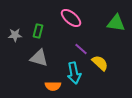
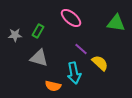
green rectangle: rotated 16 degrees clockwise
orange semicircle: rotated 14 degrees clockwise
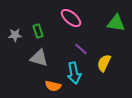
green rectangle: rotated 48 degrees counterclockwise
yellow semicircle: moved 4 px right; rotated 108 degrees counterclockwise
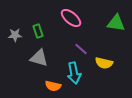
yellow semicircle: rotated 102 degrees counterclockwise
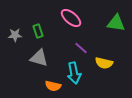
purple line: moved 1 px up
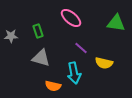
gray star: moved 4 px left, 1 px down
gray triangle: moved 2 px right
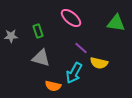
yellow semicircle: moved 5 px left
cyan arrow: rotated 40 degrees clockwise
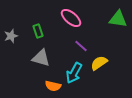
green triangle: moved 2 px right, 4 px up
gray star: rotated 16 degrees counterclockwise
purple line: moved 2 px up
yellow semicircle: rotated 132 degrees clockwise
